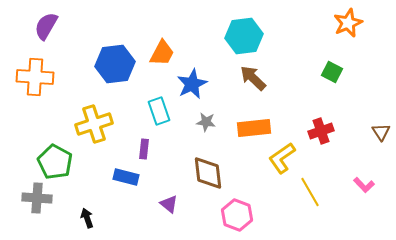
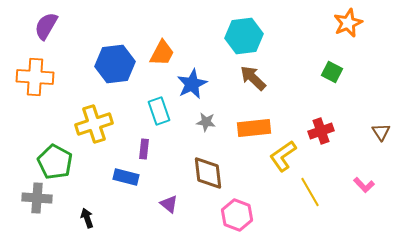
yellow L-shape: moved 1 px right, 2 px up
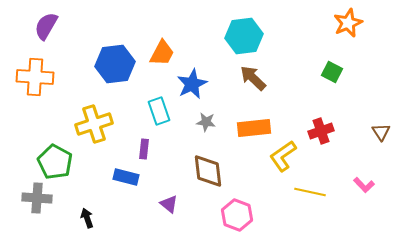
brown diamond: moved 2 px up
yellow line: rotated 48 degrees counterclockwise
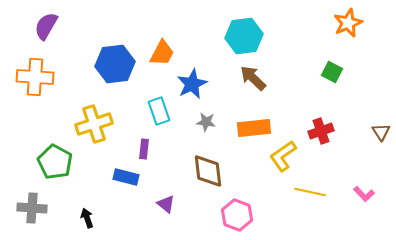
pink L-shape: moved 9 px down
gray cross: moved 5 px left, 10 px down
purple triangle: moved 3 px left
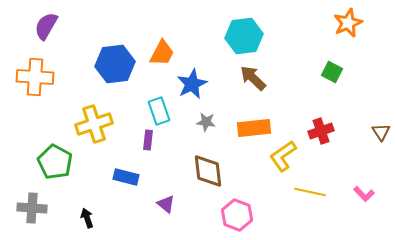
purple rectangle: moved 4 px right, 9 px up
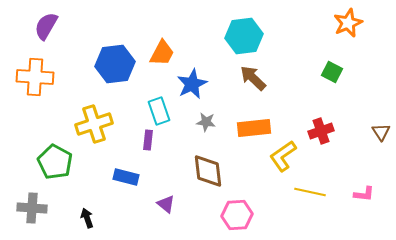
pink L-shape: rotated 40 degrees counterclockwise
pink hexagon: rotated 24 degrees counterclockwise
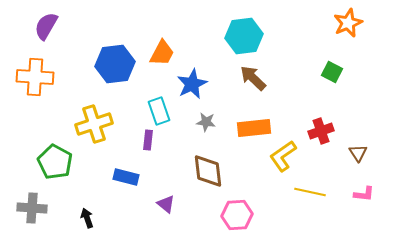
brown triangle: moved 23 px left, 21 px down
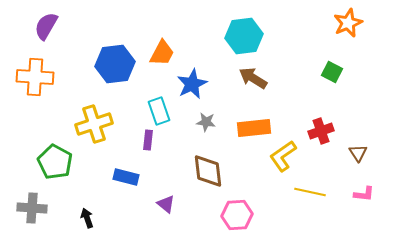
brown arrow: rotated 12 degrees counterclockwise
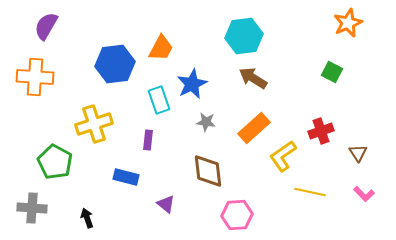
orange trapezoid: moved 1 px left, 5 px up
cyan rectangle: moved 11 px up
orange rectangle: rotated 36 degrees counterclockwise
pink L-shape: rotated 40 degrees clockwise
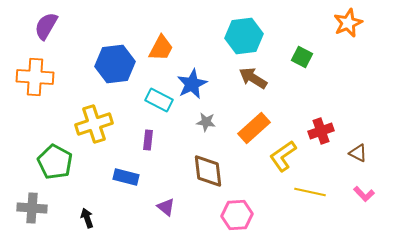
green square: moved 30 px left, 15 px up
cyan rectangle: rotated 44 degrees counterclockwise
brown triangle: rotated 30 degrees counterclockwise
purple triangle: moved 3 px down
